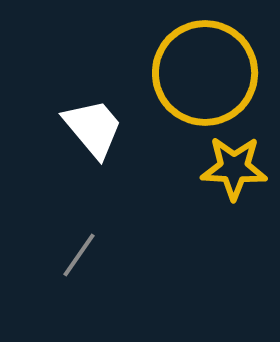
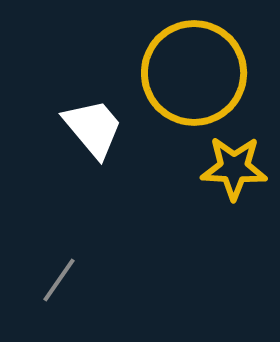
yellow circle: moved 11 px left
gray line: moved 20 px left, 25 px down
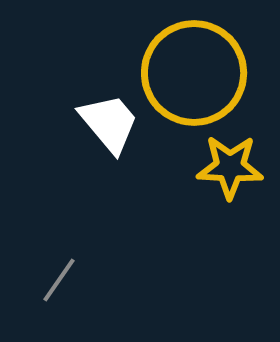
white trapezoid: moved 16 px right, 5 px up
yellow star: moved 4 px left, 1 px up
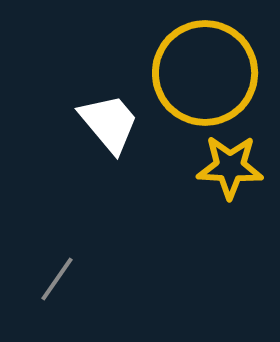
yellow circle: moved 11 px right
gray line: moved 2 px left, 1 px up
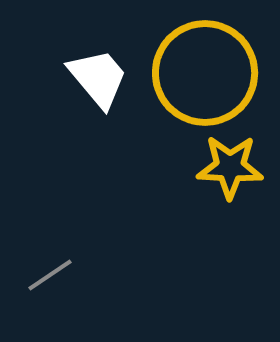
white trapezoid: moved 11 px left, 45 px up
gray line: moved 7 px left, 4 px up; rotated 21 degrees clockwise
